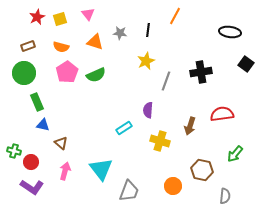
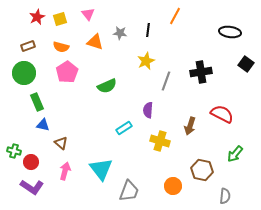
green semicircle: moved 11 px right, 11 px down
red semicircle: rotated 35 degrees clockwise
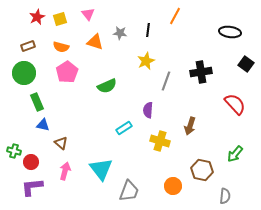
red semicircle: moved 13 px right, 10 px up; rotated 20 degrees clockwise
purple L-shape: rotated 140 degrees clockwise
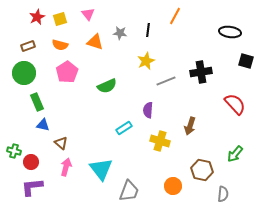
orange semicircle: moved 1 px left, 2 px up
black square: moved 3 px up; rotated 21 degrees counterclockwise
gray line: rotated 48 degrees clockwise
pink arrow: moved 1 px right, 4 px up
gray semicircle: moved 2 px left, 2 px up
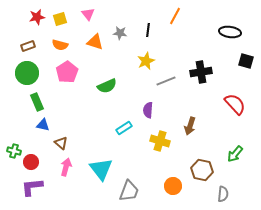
red star: rotated 14 degrees clockwise
green circle: moved 3 px right
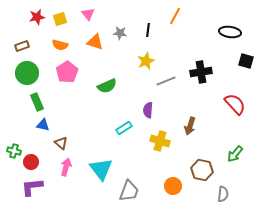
brown rectangle: moved 6 px left
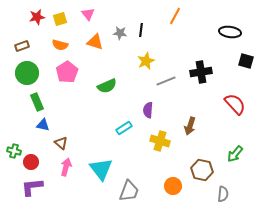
black line: moved 7 px left
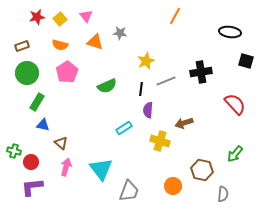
pink triangle: moved 2 px left, 2 px down
yellow square: rotated 24 degrees counterclockwise
black line: moved 59 px down
green rectangle: rotated 54 degrees clockwise
brown arrow: moved 6 px left, 3 px up; rotated 54 degrees clockwise
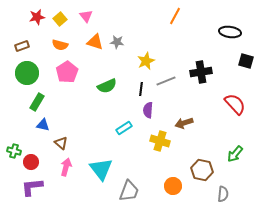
gray star: moved 3 px left, 9 px down
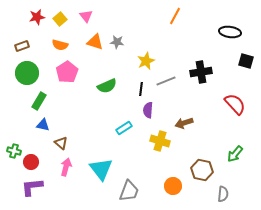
green rectangle: moved 2 px right, 1 px up
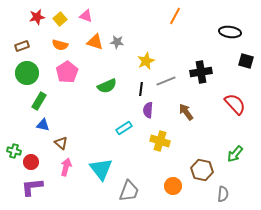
pink triangle: rotated 32 degrees counterclockwise
brown arrow: moved 2 px right, 11 px up; rotated 72 degrees clockwise
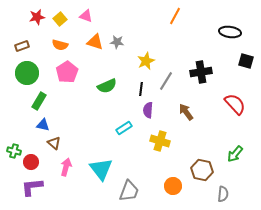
gray line: rotated 36 degrees counterclockwise
brown triangle: moved 7 px left
